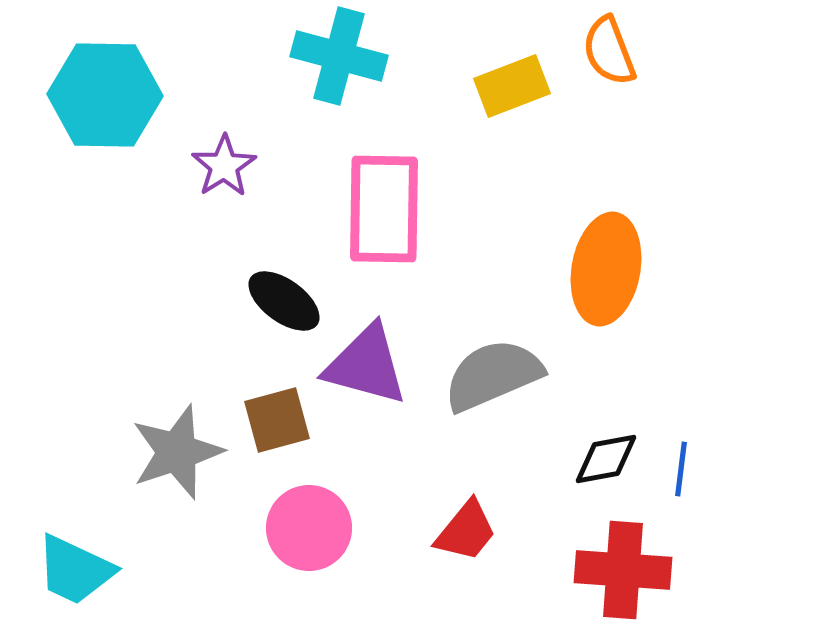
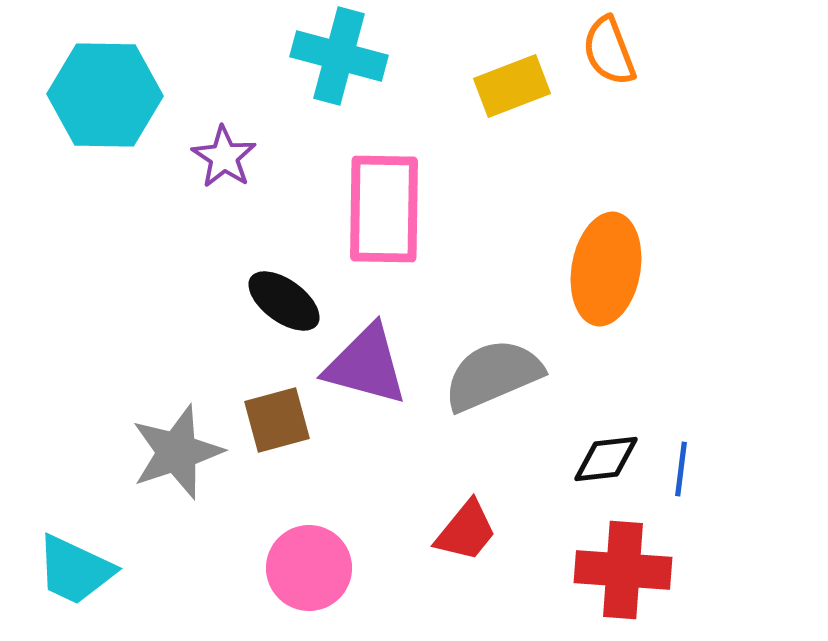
purple star: moved 9 px up; rotated 6 degrees counterclockwise
black diamond: rotated 4 degrees clockwise
pink circle: moved 40 px down
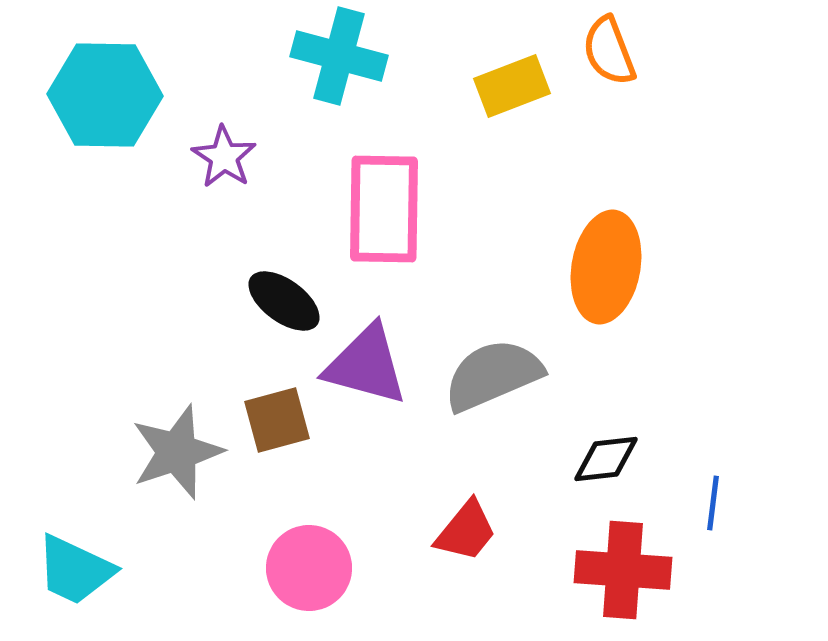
orange ellipse: moved 2 px up
blue line: moved 32 px right, 34 px down
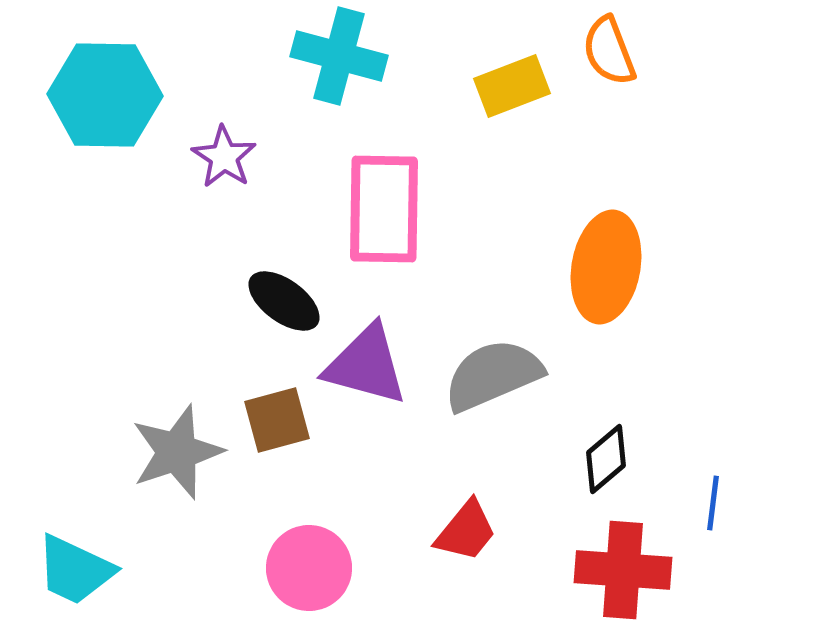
black diamond: rotated 34 degrees counterclockwise
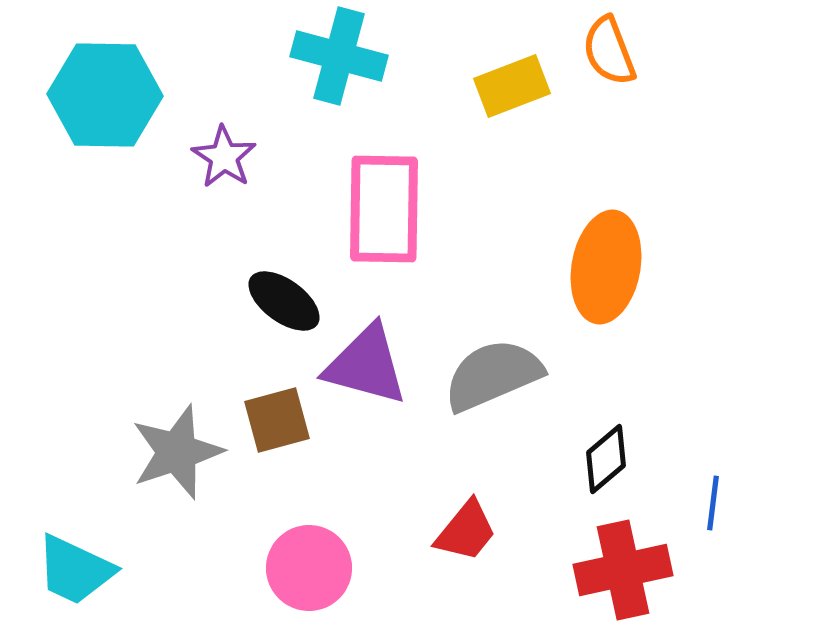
red cross: rotated 16 degrees counterclockwise
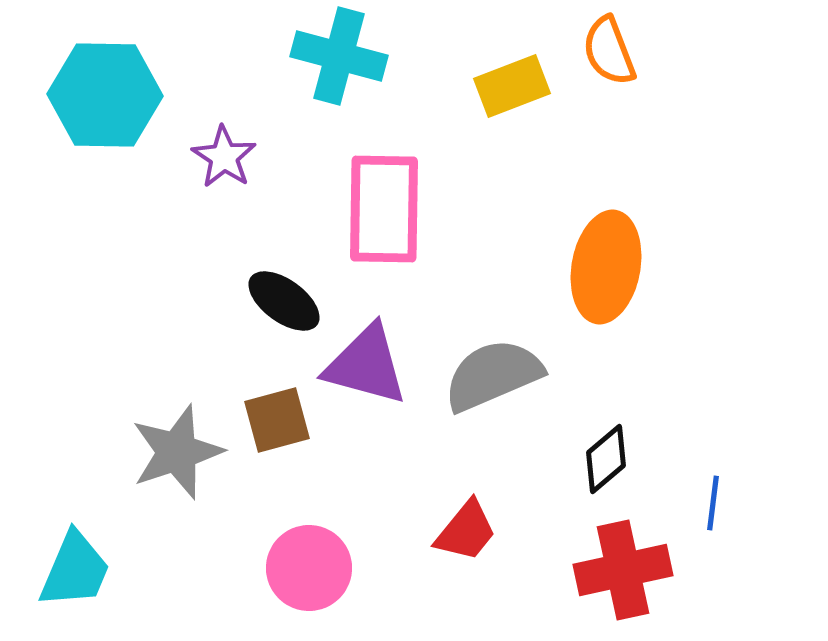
cyan trapezoid: rotated 92 degrees counterclockwise
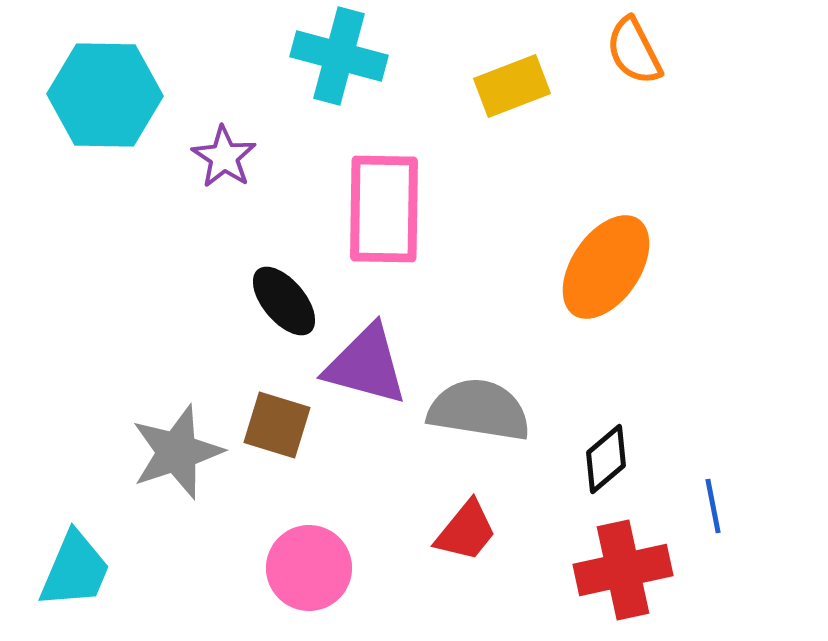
orange semicircle: moved 25 px right; rotated 6 degrees counterclockwise
orange ellipse: rotated 24 degrees clockwise
black ellipse: rotated 14 degrees clockwise
gray semicircle: moved 14 px left, 35 px down; rotated 32 degrees clockwise
brown square: moved 5 px down; rotated 32 degrees clockwise
blue line: moved 3 px down; rotated 18 degrees counterclockwise
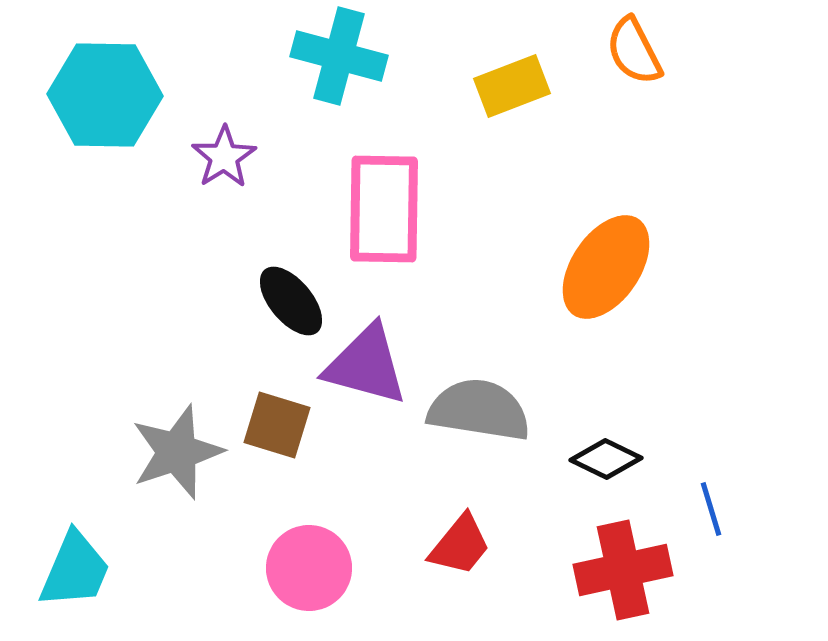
purple star: rotated 6 degrees clockwise
black ellipse: moved 7 px right
black diamond: rotated 66 degrees clockwise
blue line: moved 2 px left, 3 px down; rotated 6 degrees counterclockwise
red trapezoid: moved 6 px left, 14 px down
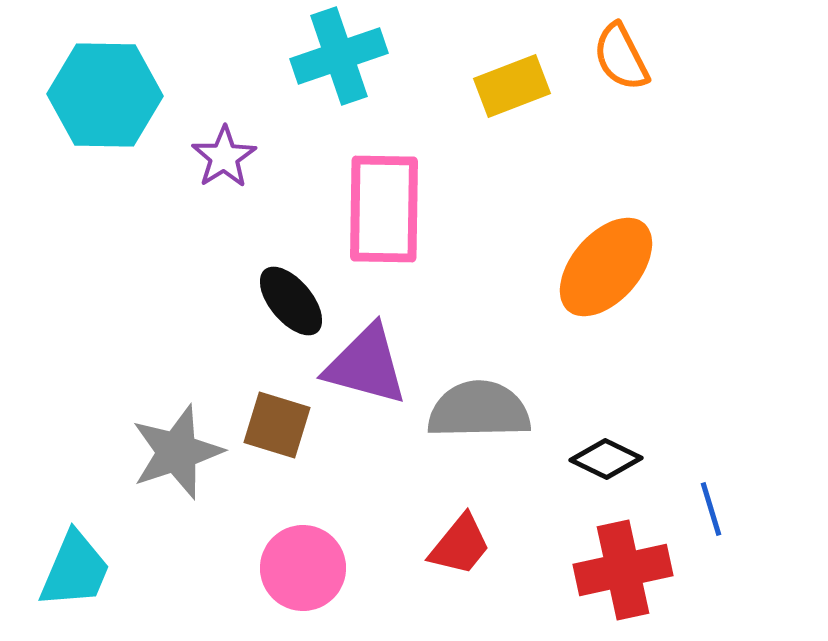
orange semicircle: moved 13 px left, 6 px down
cyan cross: rotated 34 degrees counterclockwise
orange ellipse: rotated 7 degrees clockwise
gray semicircle: rotated 10 degrees counterclockwise
pink circle: moved 6 px left
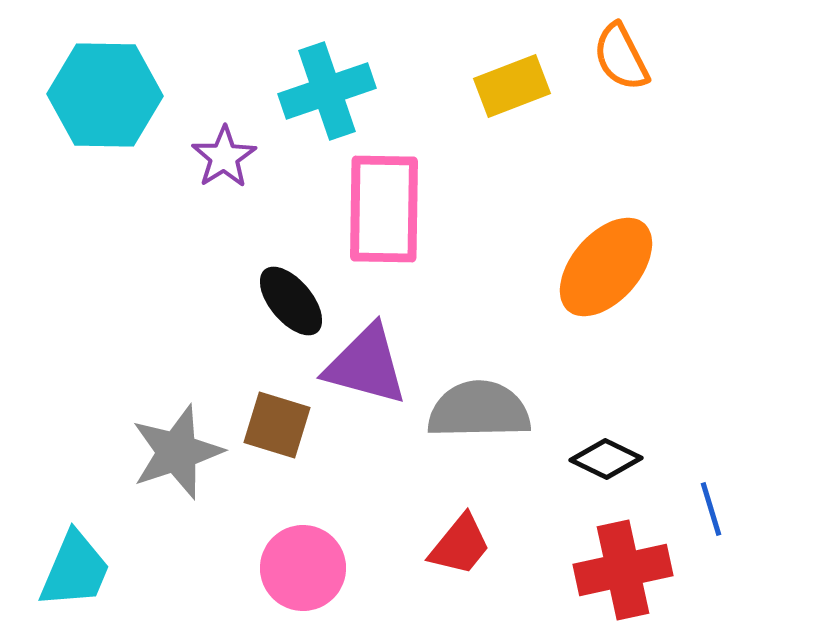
cyan cross: moved 12 px left, 35 px down
